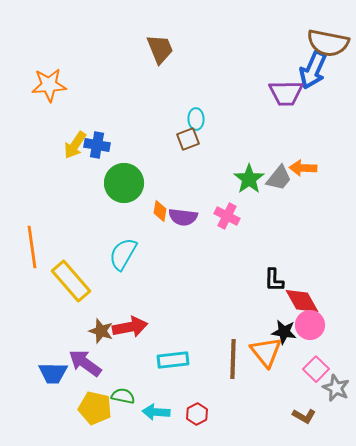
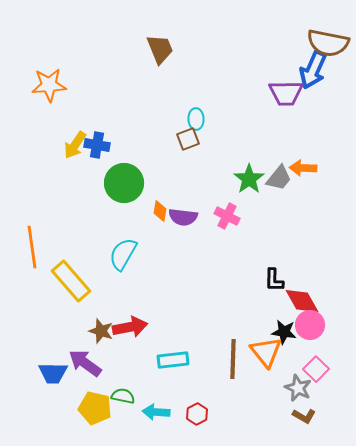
gray star: moved 38 px left
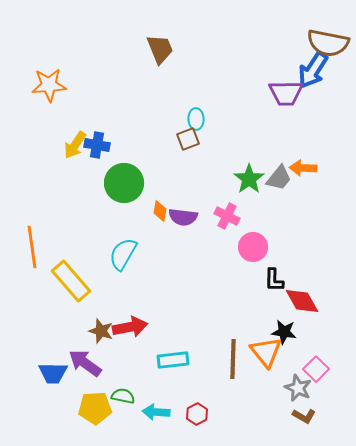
blue arrow: rotated 9 degrees clockwise
pink circle: moved 57 px left, 78 px up
yellow pentagon: rotated 16 degrees counterclockwise
